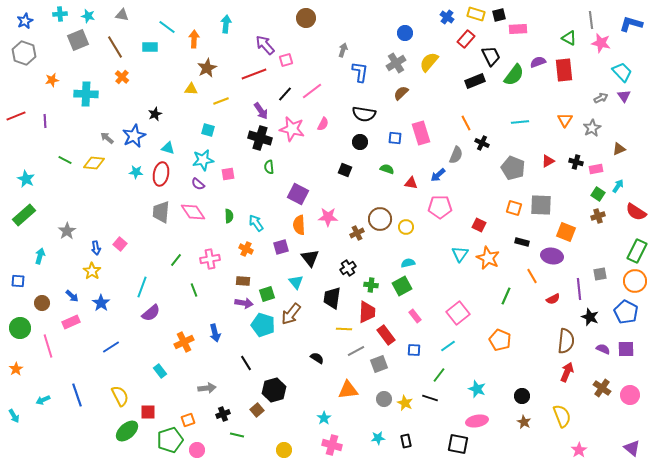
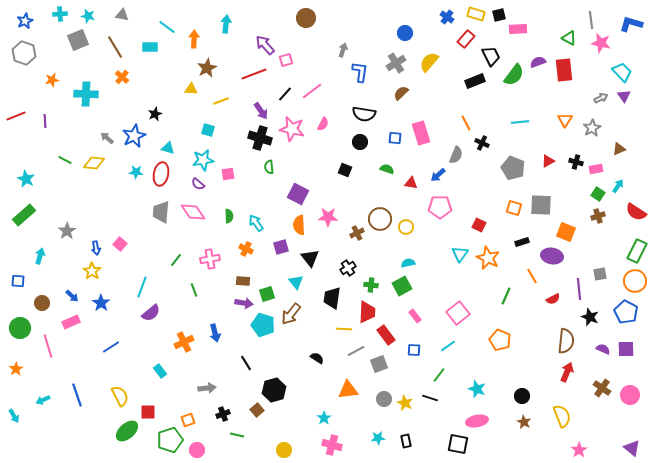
black rectangle at (522, 242): rotated 32 degrees counterclockwise
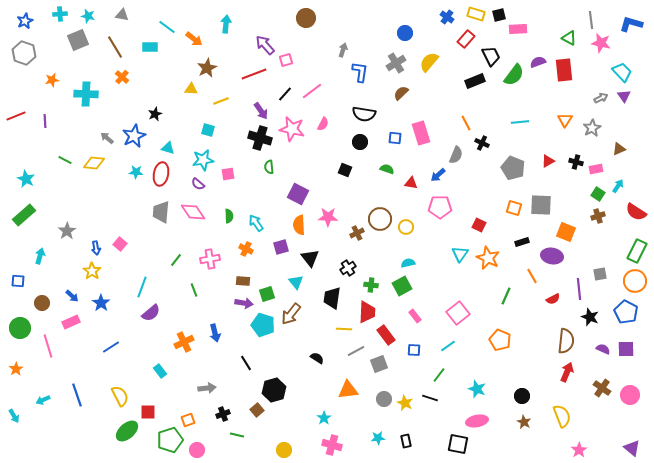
orange arrow at (194, 39): rotated 126 degrees clockwise
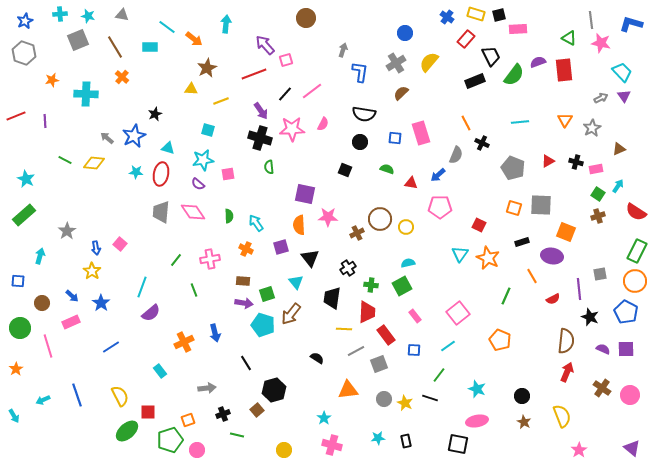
pink star at (292, 129): rotated 15 degrees counterclockwise
purple square at (298, 194): moved 7 px right; rotated 15 degrees counterclockwise
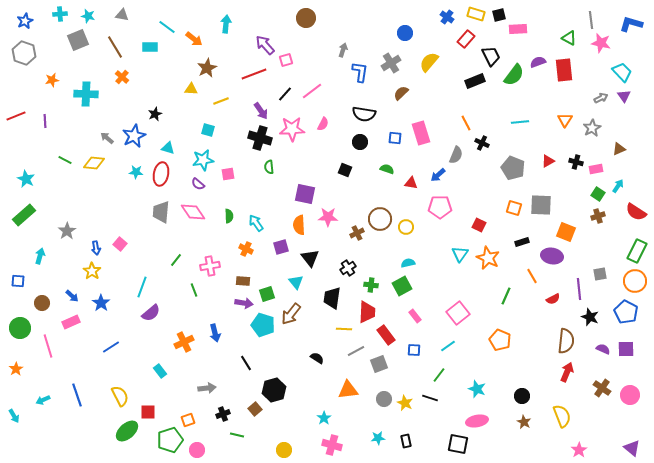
gray cross at (396, 63): moved 5 px left
pink cross at (210, 259): moved 7 px down
brown square at (257, 410): moved 2 px left, 1 px up
